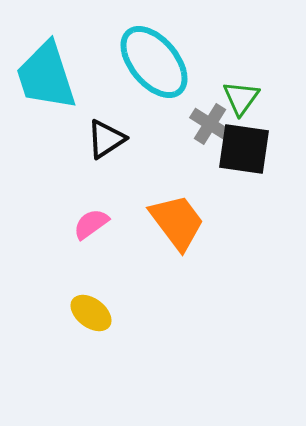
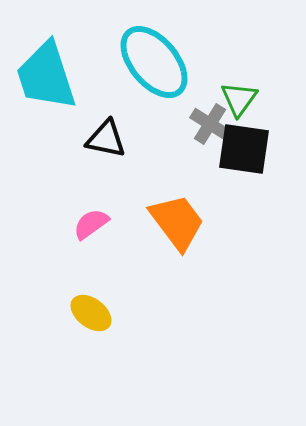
green triangle: moved 2 px left, 1 px down
black triangle: rotated 45 degrees clockwise
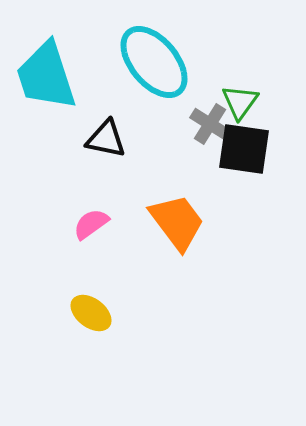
green triangle: moved 1 px right, 3 px down
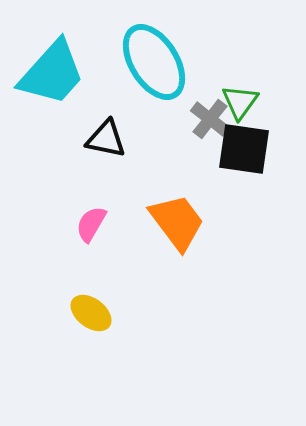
cyan ellipse: rotated 8 degrees clockwise
cyan trapezoid: moved 6 px right, 3 px up; rotated 120 degrees counterclockwise
gray cross: moved 5 px up; rotated 6 degrees clockwise
pink semicircle: rotated 24 degrees counterclockwise
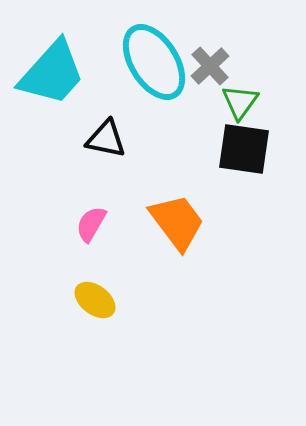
gray cross: moved 53 px up; rotated 9 degrees clockwise
yellow ellipse: moved 4 px right, 13 px up
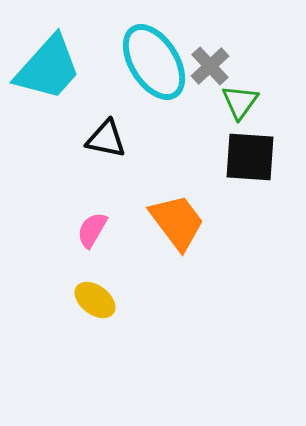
cyan trapezoid: moved 4 px left, 5 px up
black square: moved 6 px right, 8 px down; rotated 4 degrees counterclockwise
pink semicircle: moved 1 px right, 6 px down
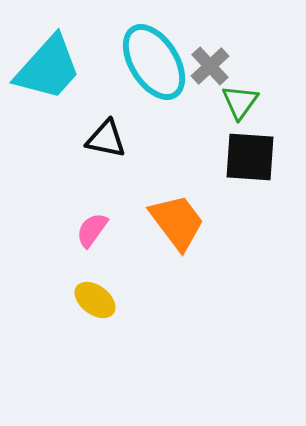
pink semicircle: rotated 6 degrees clockwise
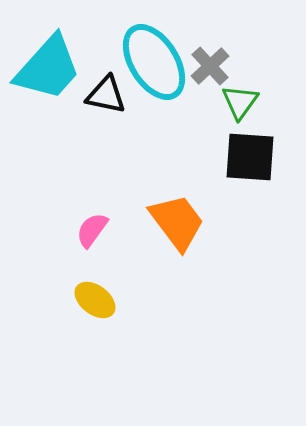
black triangle: moved 44 px up
